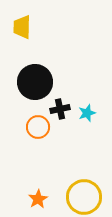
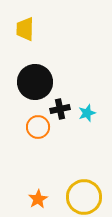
yellow trapezoid: moved 3 px right, 2 px down
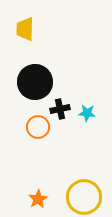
cyan star: rotated 24 degrees clockwise
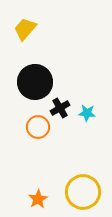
yellow trapezoid: rotated 40 degrees clockwise
black cross: moved 1 px up; rotated 18 degrees counterclockwise
yellow circle: moved 1 px left, 5 px up
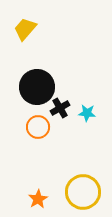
black circle: moved 2 px right, 5 px down
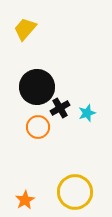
cyan star: rotated 24 degrees counterclockwise
yellow circle: moved 8 px left
orange star: moved 13 px left, 1 px down
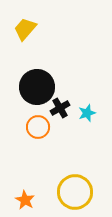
orange star: rotated 12 degrees counterclockwise
